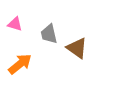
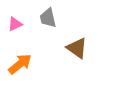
pink triangle: rotated 42 degrees counterclockwise
gray trapezoid: moved 1 px left, 16 px up
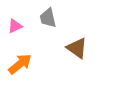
pink triangle: moved 2 px down
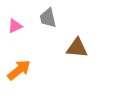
brown triangle: rotated 30 degrees counterclockwise
orange arrow: moved 1 px left, 6 px down
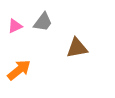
gray trapezoid: moved 5 px left, 4 px down; rotated 130 degrees counterclockwise
brown triangle: rotated 15 degrees counterclockwise
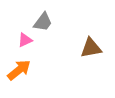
pink triangle: moved 10 px right, 14 px down
brown triangle: moved 14 px right
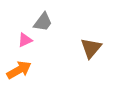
brown triangle: rotated 40 degrees counterclockwise
orange arrow: rotated 10 degrees clockwise
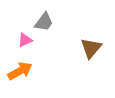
gray trapezoid: moved 1 px right
orange arrow: moved 1 px right, 1 px down
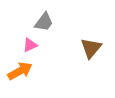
pink triangle: moved 5 px right, 5 px down
